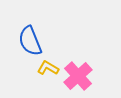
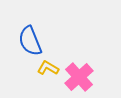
pink cross: moved 1 px right, 1 px down
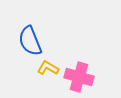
pink cross: rotated 32 degrees counterclockwise
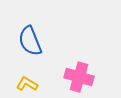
yellow L-shape: moved 21 px left, 16 px down
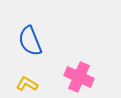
pink cross: rotated 8 degrees clockwise
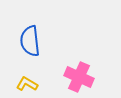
blue semicircle: rotated 16 degrees clockwise
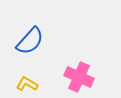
blue semicircle: rotated 132 degrees counterclockwise
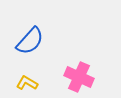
yellow L-shape: moved 1 px up
